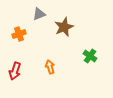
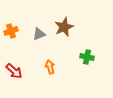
gray triangle: moved 20 px down
orange cross: moved 8 px left, 3 px up
green cross: moved 3 px left, 1 px down; rotated 24 degrees counterclockwise
red arrow: moved 1 px left; rotated 66 degrees counterclockwise
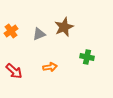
orange cross: rotated 16 degrees counterclockwise
orange arrow: rotated 96 degrees clockwise
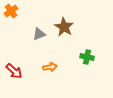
brown star: rotated 18 degrees counterclockwise
orange cross: moved 20 px up
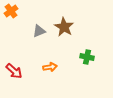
gray triangle: moved 3 px up
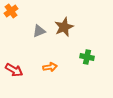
brown star: rotated 18 degrees clockwise
red arrow: moved 1 px up; rotated 12 degrees counterclockwise
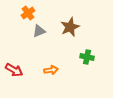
orange cross: moved 17 px right, 2 px down
brown star: moved 6 px right
orange arrow: moved 1 px right, 3 px down
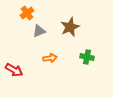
orange cross: moved 1 px left
orange arrow: moved 1 px left, 12 px up
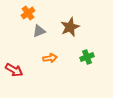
orange cross: moved 1 px right
green cross: rotated 32 degrees counterclockwise
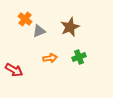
orange cross: moved 3 px left, 6 px down; rotated 16 degrees counterclockwise
green cross: moved 8 px left
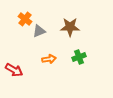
brown star: rotated 24 degrees clockwise
orange arrow: moved 1 px left, 1 px down
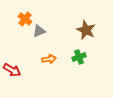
brown star: moved 16 px right, 3 px down; rotated 24 degrees clockwise
red arrow: moved 2 px left
